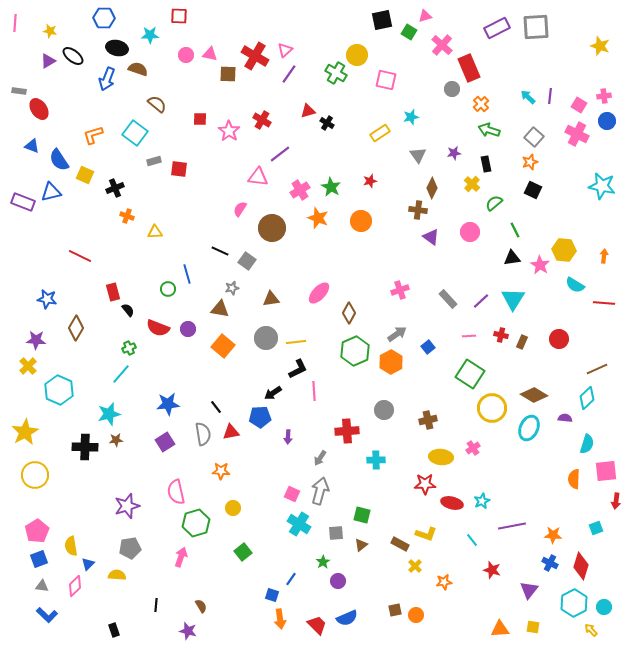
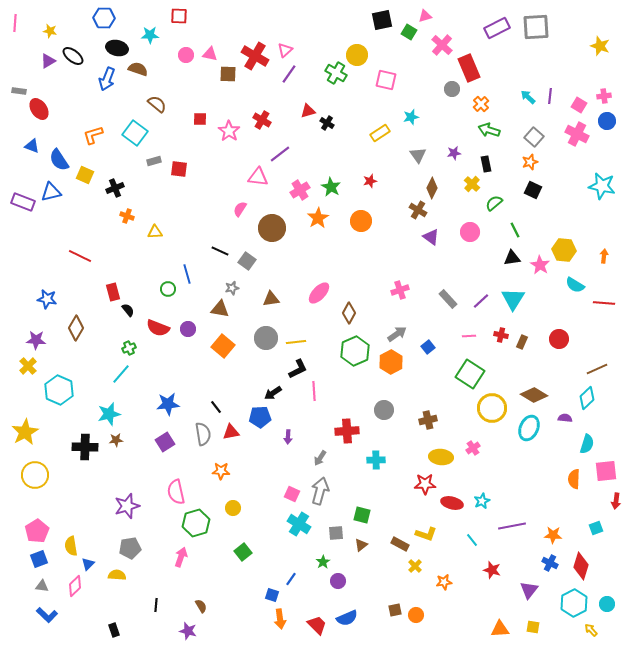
brown cross at (418, 210): rotated 24 degrees clockwise
orange star at (318, 218): rotated 20 degrees clockwise
cyan circle at (604, 607): moved 3 px right, 3 px up
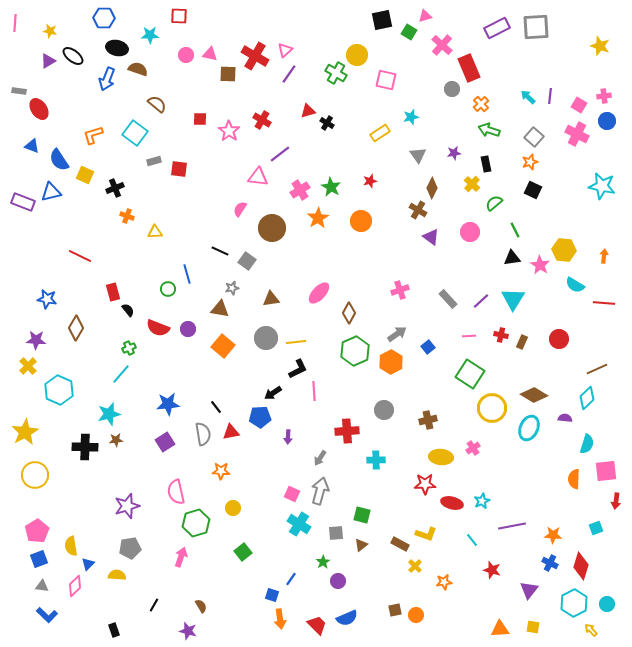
black line at (156, 605): moved 2 px left; rotated 24 degrees clockwise
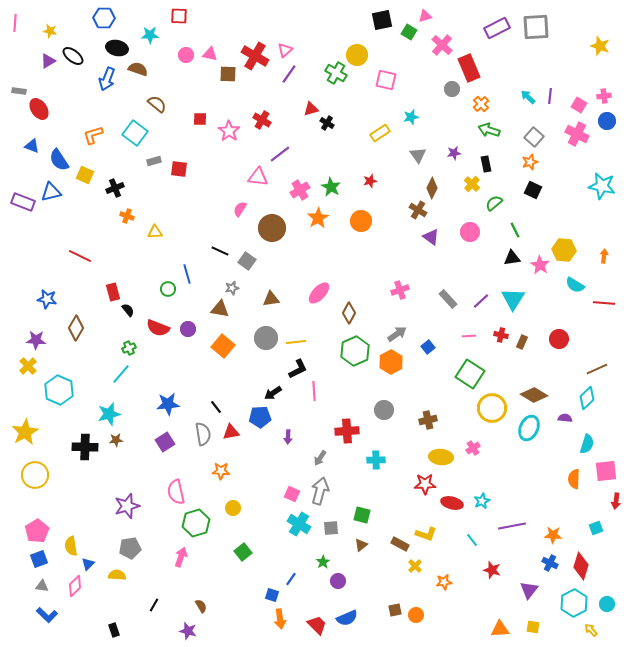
red triangle at (308, 111): moved 3 px right, 2 px up
gray square at (336, 533): moved 5 px left, 5 px up
